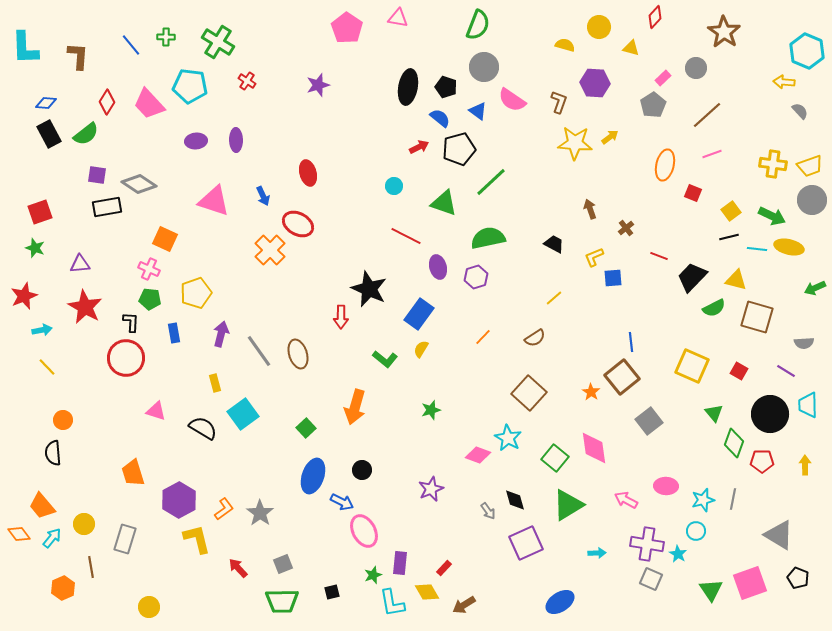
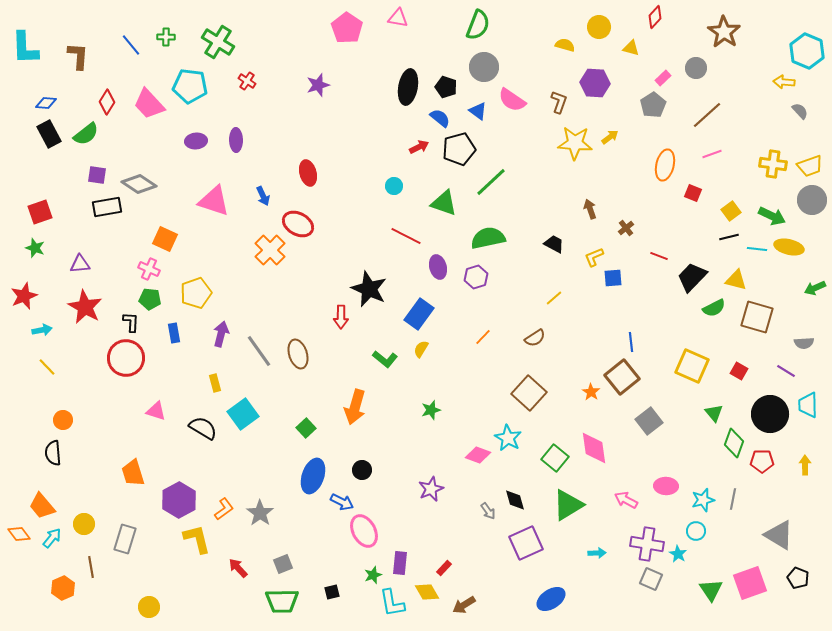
blue ellipse at (560, 602): moved 9 px left, 3 px up
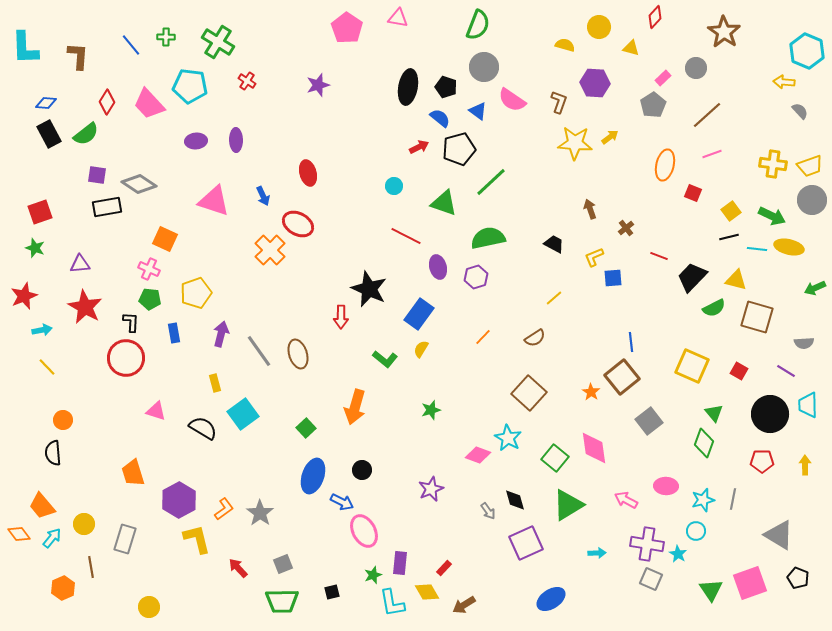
green diamond at (734, 443): moved 30 px left
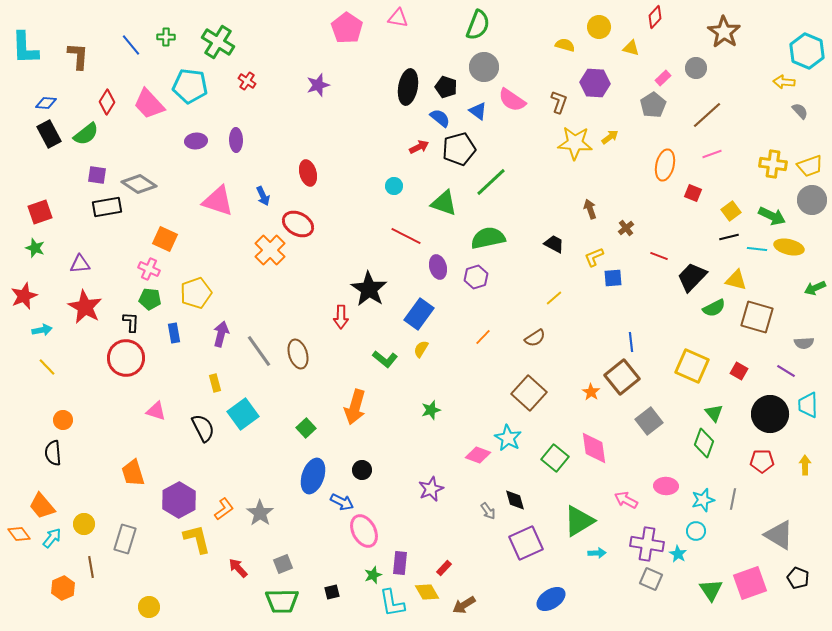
pink triangle at (214, 201): moved 4 px right
black star at (369, 289): rotated 9 degrees clockwise
black semicircle at (203, 428): rotated 32 degrees clockwise
green triangle at (568, 505): moved 11 px right, 16 px down
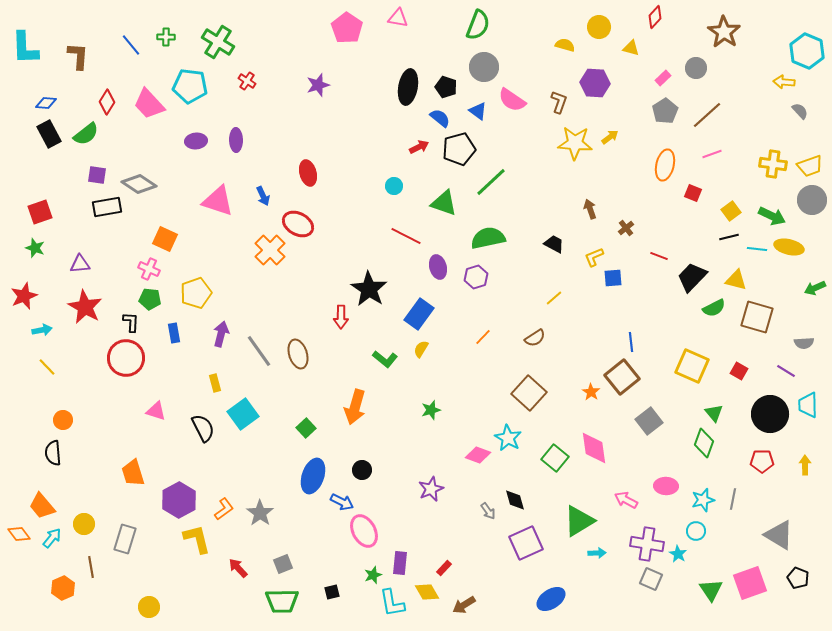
gray pentagon at (653, 105): moved 12 px right, 6 px down
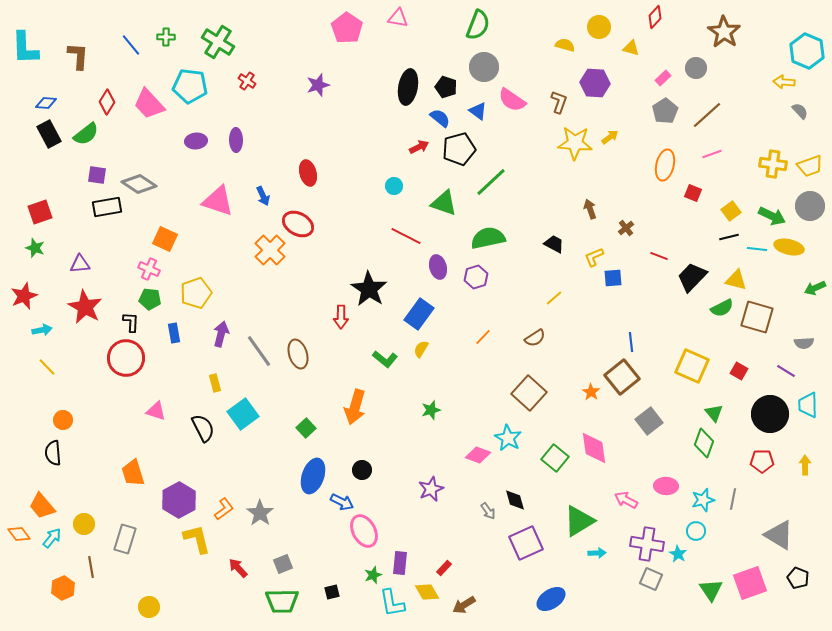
gray circle at (812, 200): moved 2 px left, 6 px down
green semicircle at (714, 308): moved 8 px right
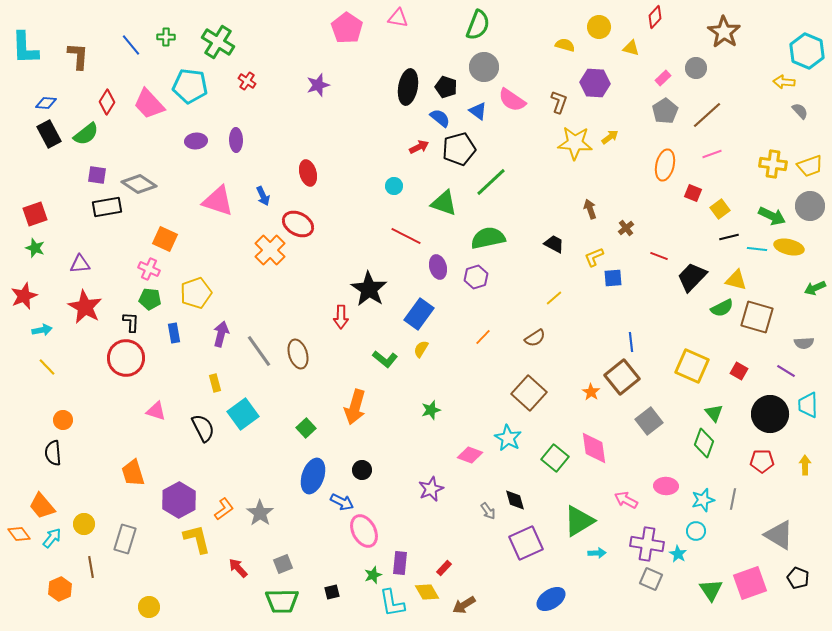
yellow square at (731, 211): moved 11 px left, 2 px up
red square at (40, 212): moved 5 px left, 2 px down
pink diamond at (478, 455): moved 8 px left
orange hexagon at (63, 588): moved 3 px left, 1 px down
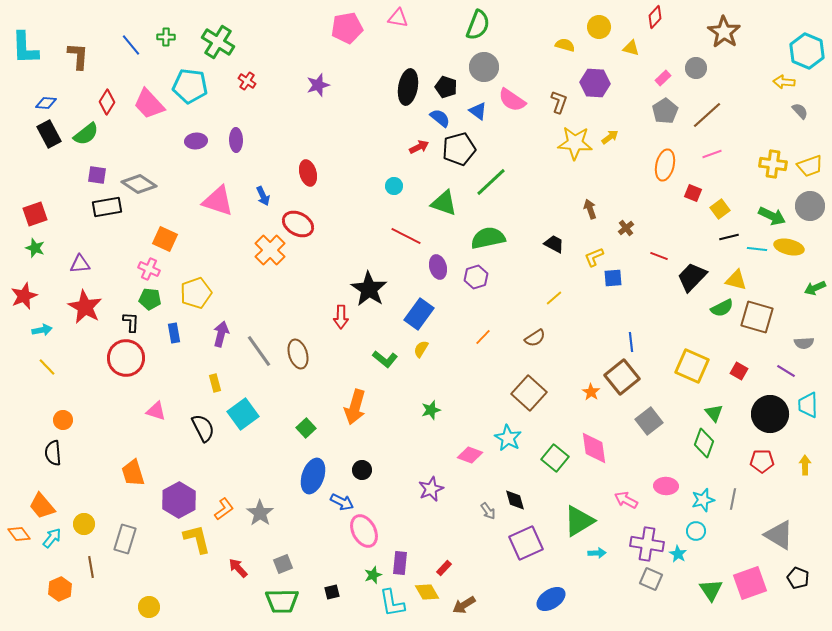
pink pentagon at (347, 28): rotated 28 degrees clockwise
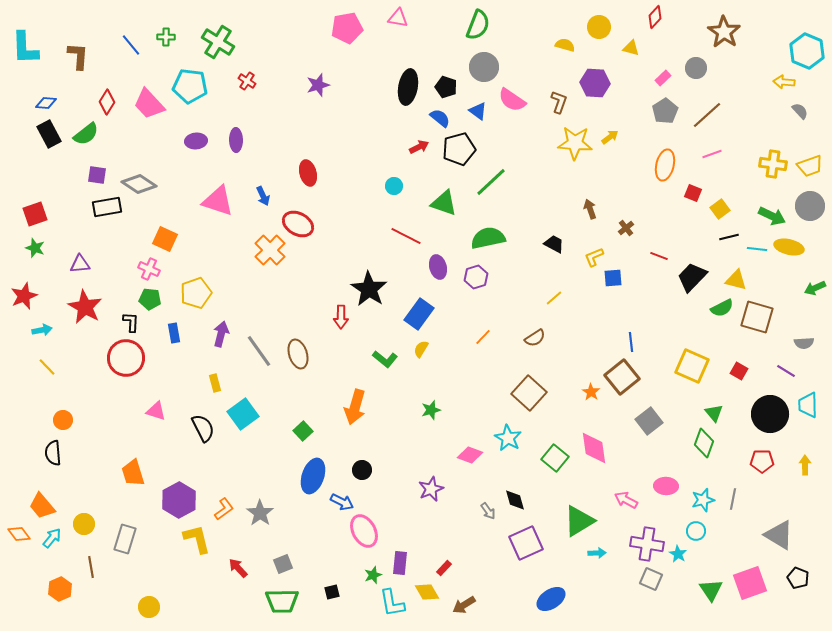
green square at (306, 428): moved 3 px left, 3 px down
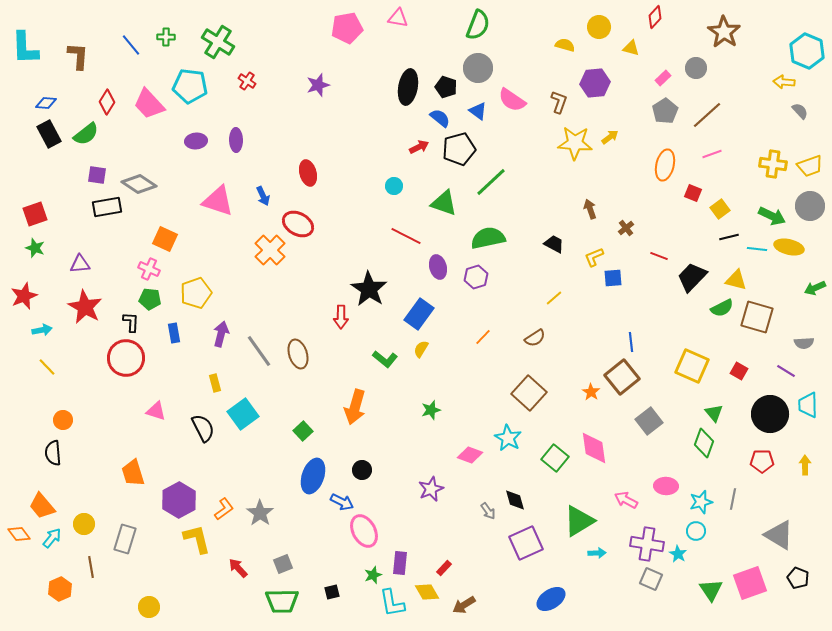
gray circle at (484, 67): moved 6 px left, 1 px down
purple hexagon at (595, 83): rotated 8 degrees counterclockwise
cyan star at (703, 500): moved 2 px left, 2 px down
